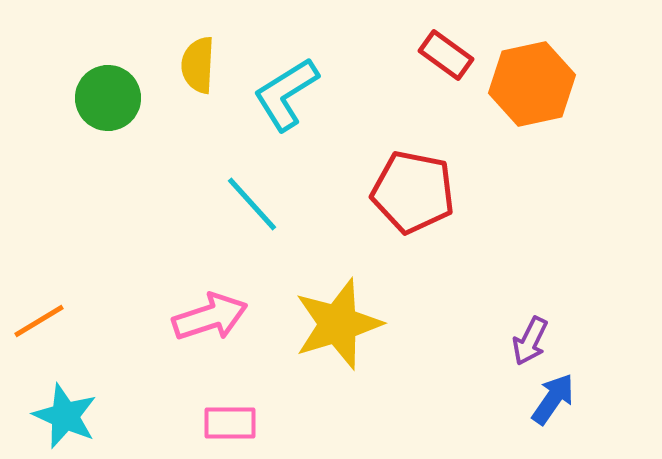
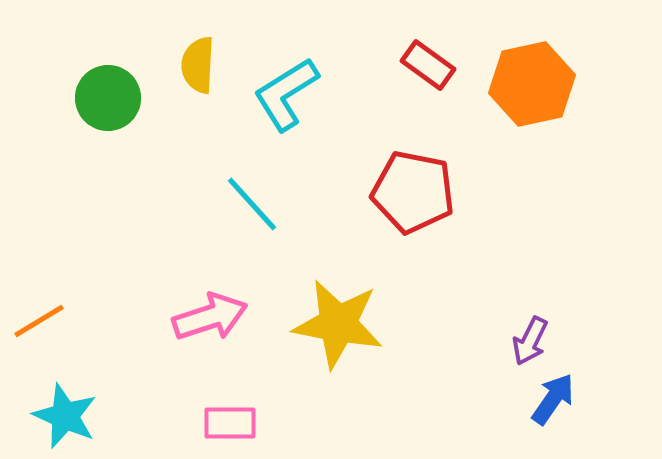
red rectangle: moved 18 px left, 10 px down
yellow star: rotated 28 degrees clockwise
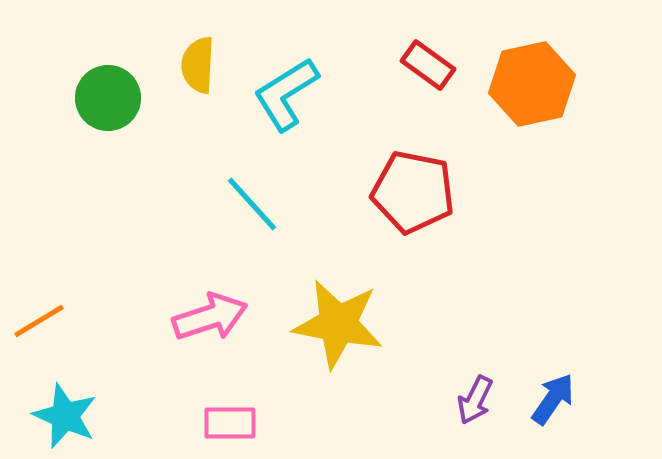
purple arrow: moved 55 px left, 59 px down
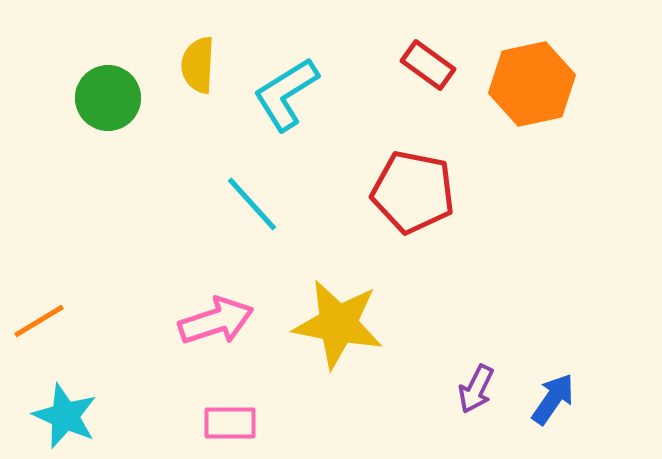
pink arrow: moved 6 px right, 4 px down
purple arrow: moved 1 px right, 11 px up
